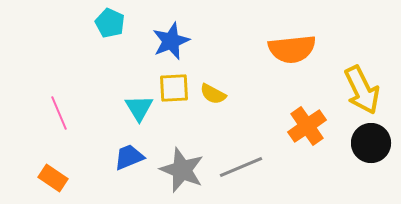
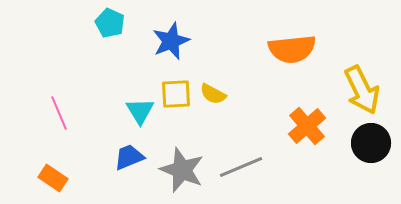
yellow square: moved 2 px right, 6 px down
cyan triangle: moved 1 px right, 3 px down
orange cross: rotated 6 degrees counterclockwise
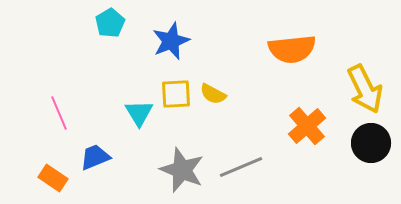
cyan pentagon: rotated 16 degrees clockwise
yellow arrow: moved 3 px right, 1 px up
cyan triangle: moved 1 px left, 2 px down
blue trapezoid: moved 34 px left
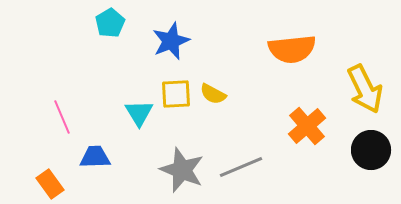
pink line: moved 3 px right, 4 px down
black circle: moved 7 px down
blue trapezoid: rotated 20 degrees clockwise
orange rectangle: moved 3 px left, 6 px down; rotated 20 degrees clockwise
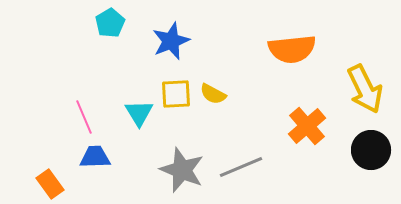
pink line: moved 22 px right
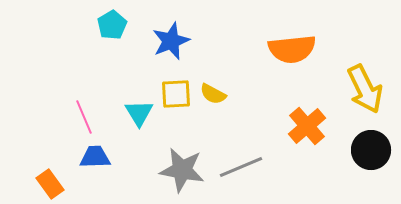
cyan pentagon: moved 2 px right, 2 px down
gray star: rotated 12 degrees counterclockwise
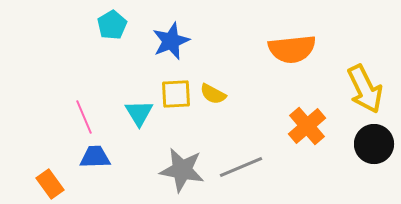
black circle: moved 3 px right, 6 px up
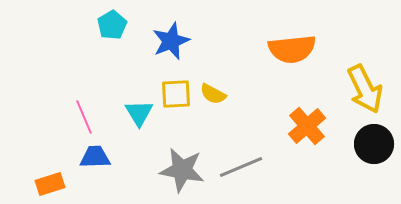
orange rectangle: rotated 72 degrees counterclockwise
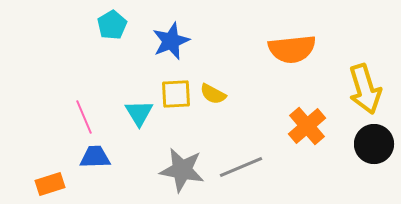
yellow arrow: rotated 9 degrees clockwise
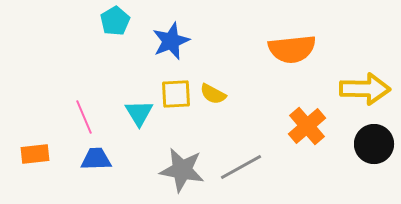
cyan pentagon: moved 3 px right, 4 px up
yellow arrow: rotated 72 degrees counterclockwise
blue trapezoid: moved 1 px right, 2 px down
gray line: rotated 6 degrees counterclockwise
orange rectangle: moved 15 px left, 30 px up; rotated 12 degrees clockwise
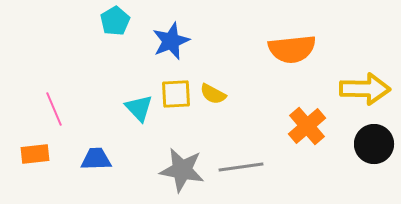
cyan triangle: moved 5 px up; rotated 12 degrees counterclockwise
pink line: moved 30 px left, 8 px up
gray line: rotated 21 degrees clockwise
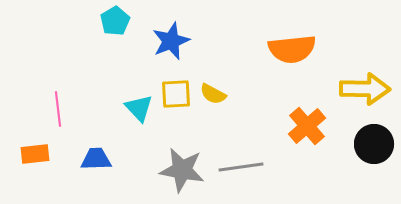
pink line: moved 4 px right; rotated 16 degrees clockwise
